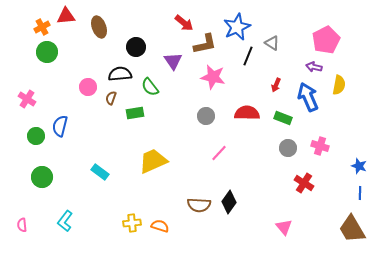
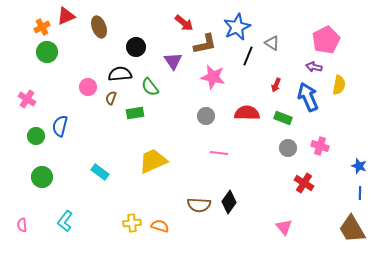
red triangle at (66, 16): rotated 18 degrees counterclockwise
pink line at (219, 153): rotated 54 degrees clockwise
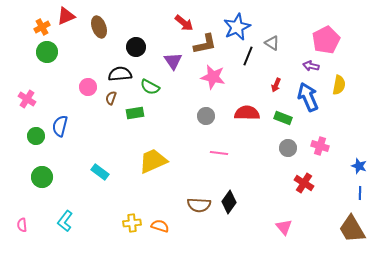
purple arrow at (314, 67): moved 3 px left, 1 px up
green semicircle at (150, 87): rotated 24 degrees counterclockwise
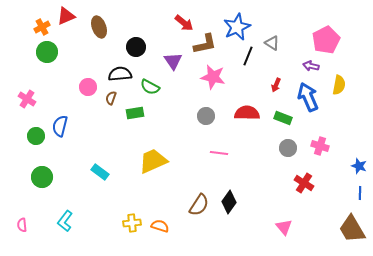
brown semicircle at (199, 205): rotated 60 degrees counterclockwise
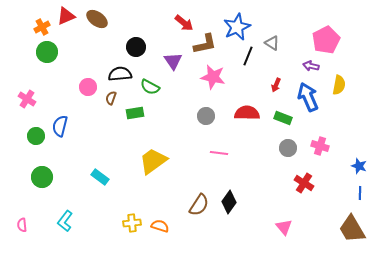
brown ellipse at (99, 27): moved 2 px left, 8 px up; rotated 35 degrees counterclockwise
yellow trapezoid at (153, 161): rotated 12 degrees counterclockwise
cyan rectangle at (100, 172): moved 5 px down
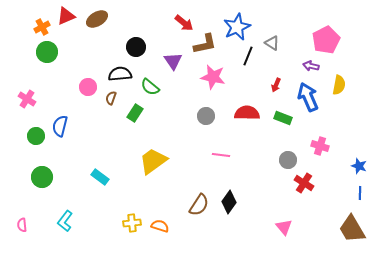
brown ellipse at (97, 19): rotated 65 degrees counterclockwise
green semicircle at (150, 87): rotated 12 degrees clockwise
green rectangle at (135, 113): rotated 48 degrees counterclockwise
gray circle at (288, 148): moved 12 px down
pink line at (219, 153): moved 2 px right, 2 px down
